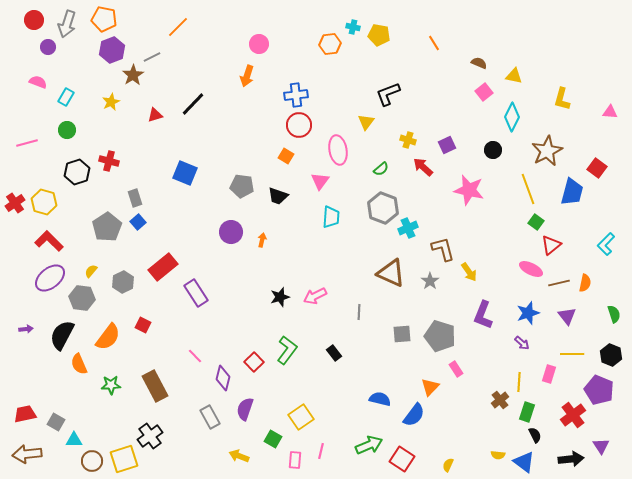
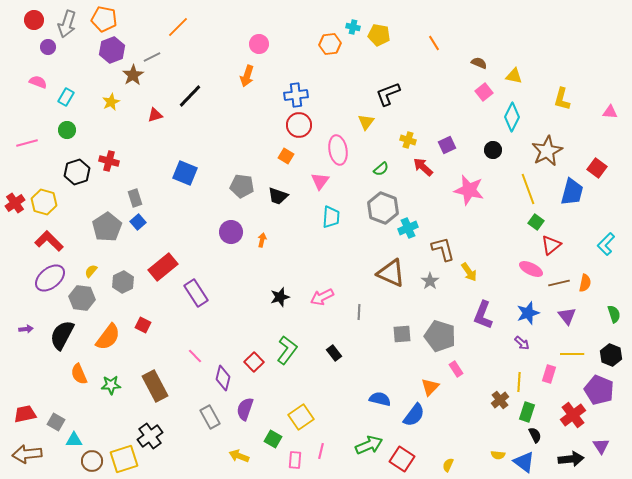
black line at (193, 104): moved 3 px left, 8 px up
pink arrow at (315, 296): moved 7 px right, 1 px down
orange semicircle at (79, 364): moved 10 px down
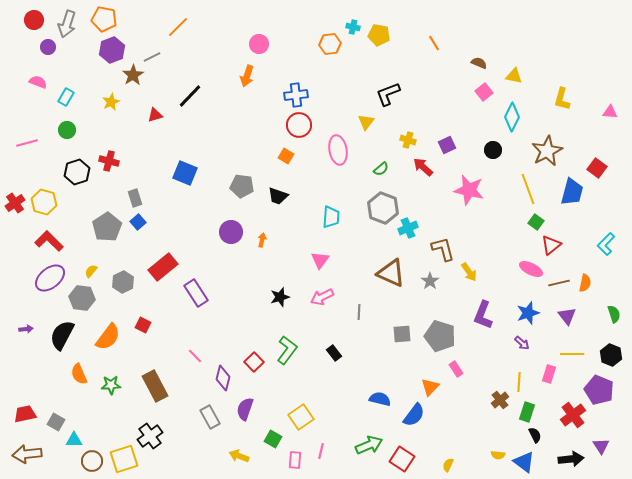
pink triangle at (320, 181): moved 79 px down
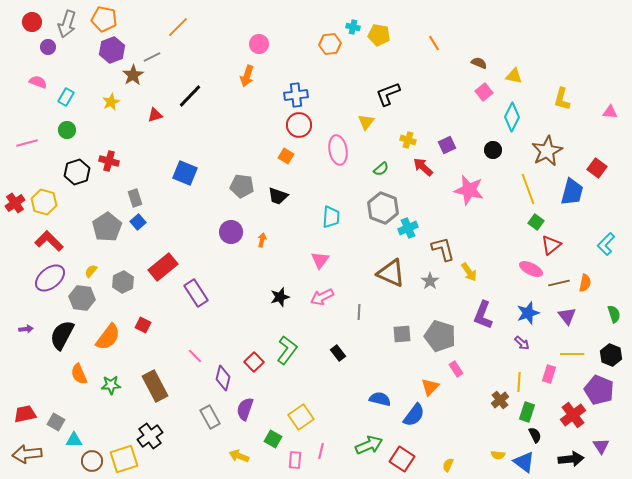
red circle at (34, 20): moved 2 px left, 2 px down
black rectangle at (334, 353): moved 4 px right
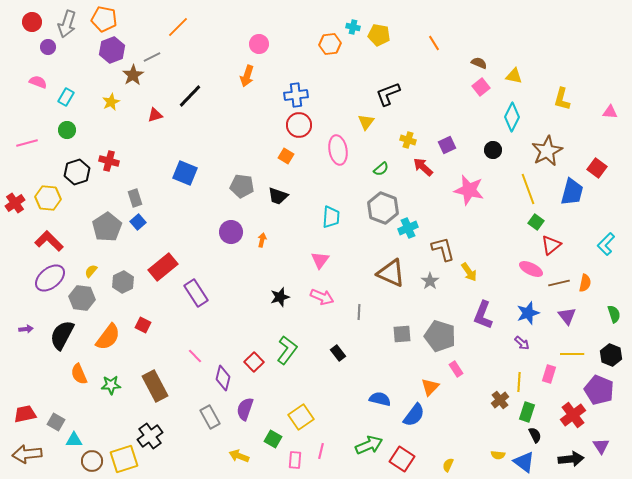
pink square at (484, 92): moved 3 px left, 5 px up
yellow hexagon at (44, 202): moved 4 px right, 4 px up; rotated 10 degrees counterclockwise
pink arrow at (322, 297): rotated 130 degrees counterclockwise
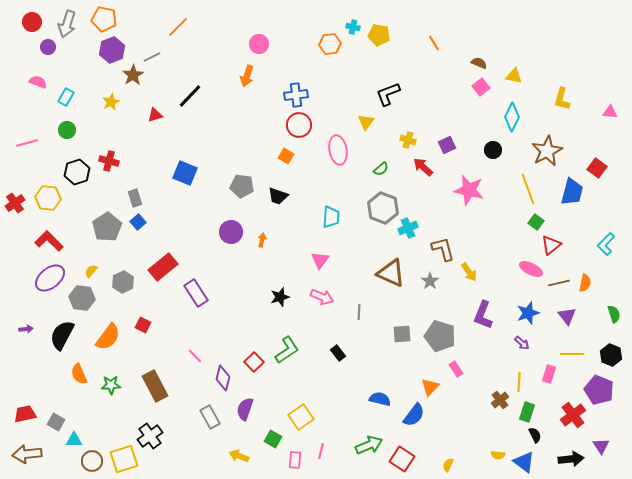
green L-shape at (287, 350): rotated 20 degrees clockwise
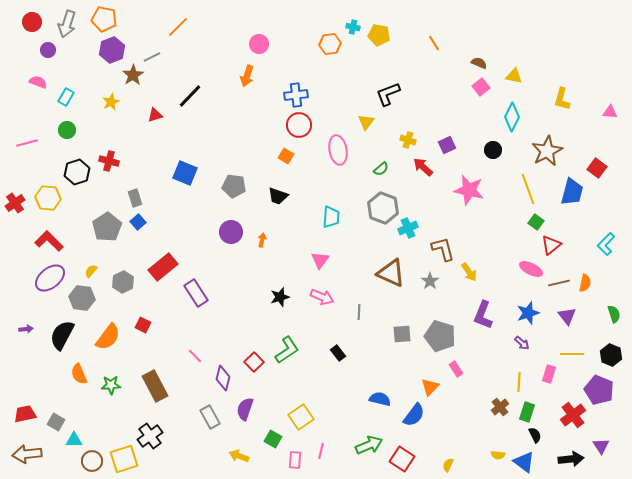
purple circle at (48, 47): moved 3 px down
gray pentagon at (242, 186): moved 8 px left
brown cross at (500, 400): moved 7 px down
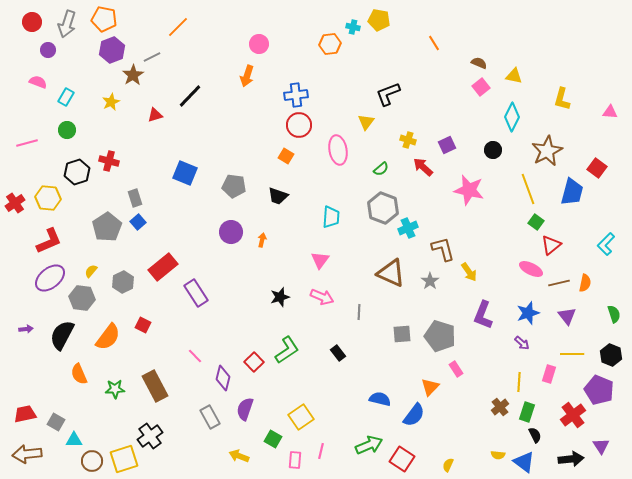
yellow pentagon at (379, 35): moved 15 px up
red L-shape at (49, 241): rotated 112 degrees clockwise
green star at (111, 385): moved 4 px right, 4 px down
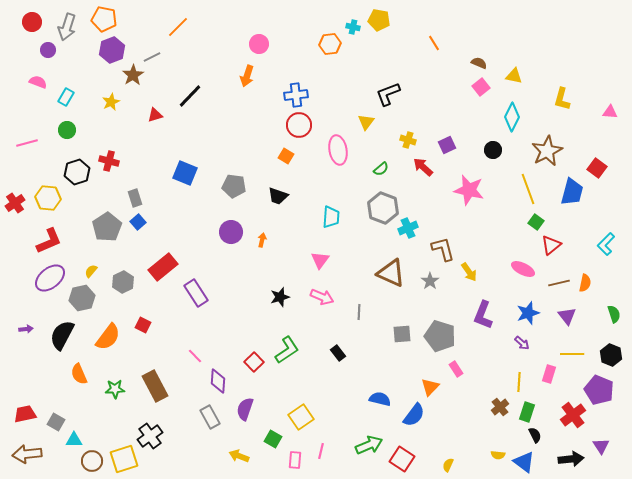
gray arrow at (67, 24): moved 3 px down
pink ellipse at (531, 269): moved 8 px left
gray hexagon at (82, 298): rotated 20 degrees counterclockwise
purple diamond at (223, 378): moved 5 px left, 3 px down; rotated 10 degrees counterclockwise
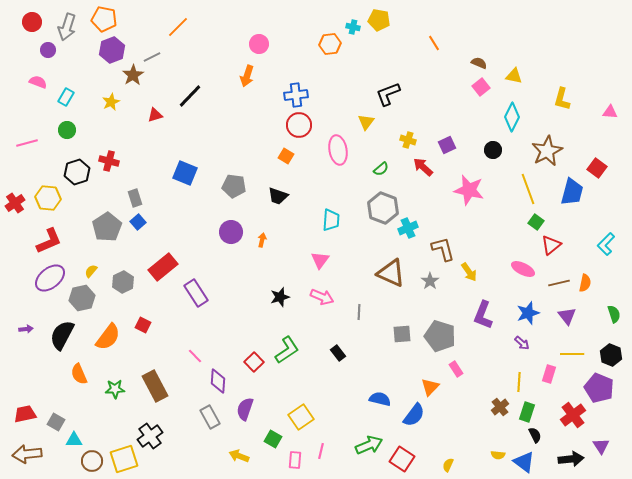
cyan trapezoid at (331, 217): moved 3 px down
purple pentagon at (599, 390): moved 2 px up
